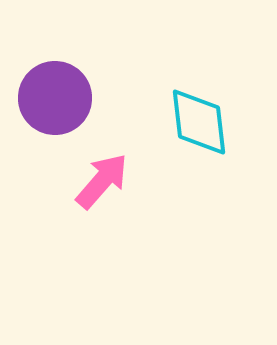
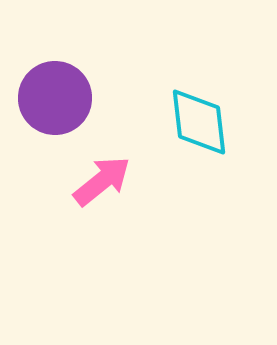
pink arrow: rotated 10 degrees clockwise
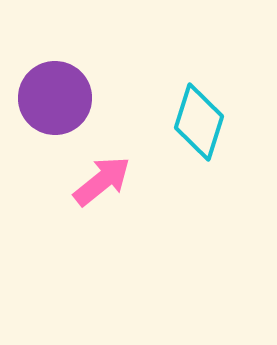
cyan diamond: rotated 24 degrees clockwise
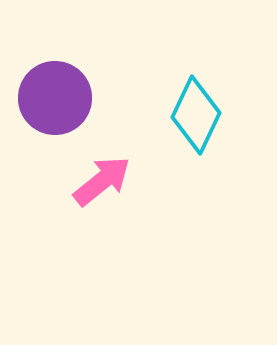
cyan diamond: moved 3 px left, 7 px up; rotated 8 degrees clockwise
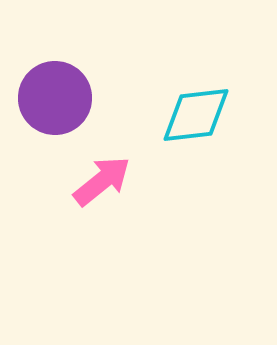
cyan diamond: rotated 58 degrees clockwise
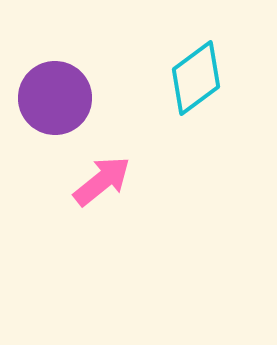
cyan diamond: moved 37 px up; rotated 30 degrees counterclockwise
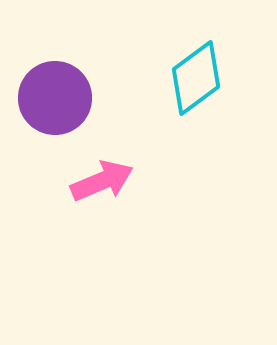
pink arrow: rotated 16 degrees clockwise
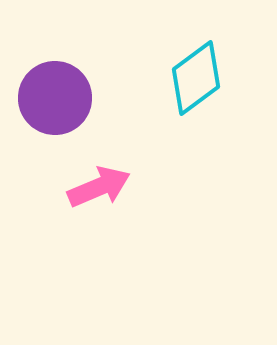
pink arrow: moved 3 px left, 6 px down
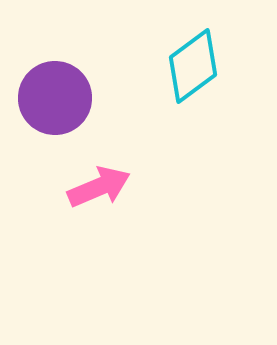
cyan diamond: moved 3 px left, 12 px up
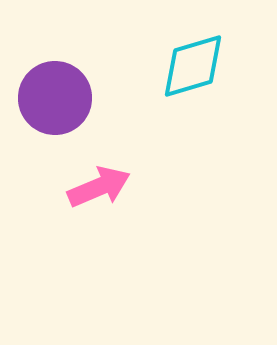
cyan diamond: rotated 20 degrees clockwise
